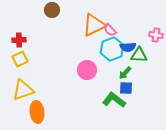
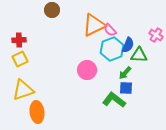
pink cross: rotated 24 degrees clockwise
blue semicircle: moved 2 px up; rotated 63 degrees counterclockwise
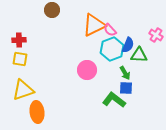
yellow square: rotated 35 degrees clockwise
green arrow: rotated 72 degrees counterclockwise
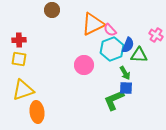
orange triangle: moved 1 px left, 1 px up
yellow square: moved 1 px left
pink circle: moved 3 px left, 5 px up
green L-shape: rotated 60 degrees counterclockwise
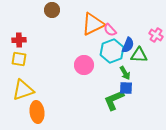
cyan hexagon: moved 2 px down
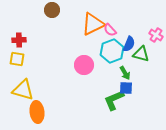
blue semicircle: moved 1 px right, 1 px up
green triangle: moved 2 px right, 1 px up; rotated 12 degrees clockwise
yellow square: moved 2 px left
yellow triangle: rotated 35 degrees clockwise
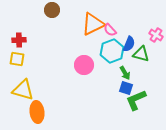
blue square: rotated 16 degrees clockwise
green L-shape: moved 22 px right
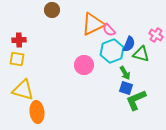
pink semicircle: moved 1 px left
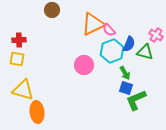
green triangle: moved 4 px right, 2 px up
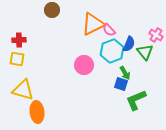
green triangle: rotated 36 degrees clockwise
blue square: moved 5 px left, 4 px up
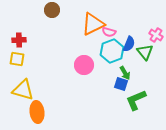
pink semicircle: moved 2 px down; rotated 32 degrees counterclockwise
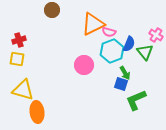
red cross: rotated 16 degrees counterclockwise
